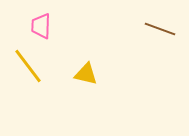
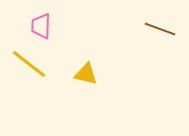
yellow line: moved 1 px right, 2 px up; rotated 15 degrees counterclockwise
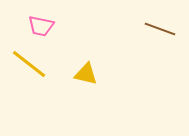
pink trapezoid: rotated 80 degrees counterclockwise
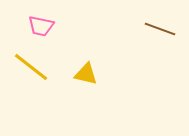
yellow line: moved 2 px right, 3 px down
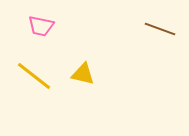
yellow line: moved 3 px right, 9 px down
yellow triangle: moved 3 px left
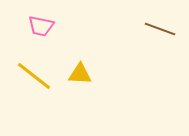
yellow triangle: moved 3 px left; rotated 10 degrees counterclockwise
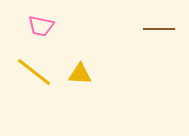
brown line: moved 1 px left; rotated 20 degrees counterclockwise
yellow line: moved 4 px up
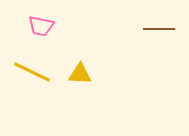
yellow line: moved 2 px left; rotated 12 degrees counterclockwise
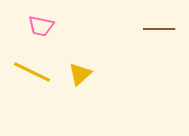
yellow triangle: rotated 45 degrees counterclockwise
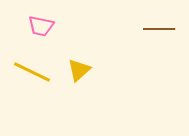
yellow triangle: moved 1 px left, 4 px up
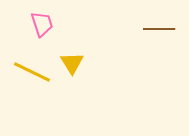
pink trapezoid: moved 1 px right, 2 px up; rotated 120 degrees counterclockwise
yellow triangle: moved 7 px left, 7 px up; rotated 20 degrees counterclockwise
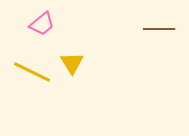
pink trapezoid: rotated 68 degrees clockwise
